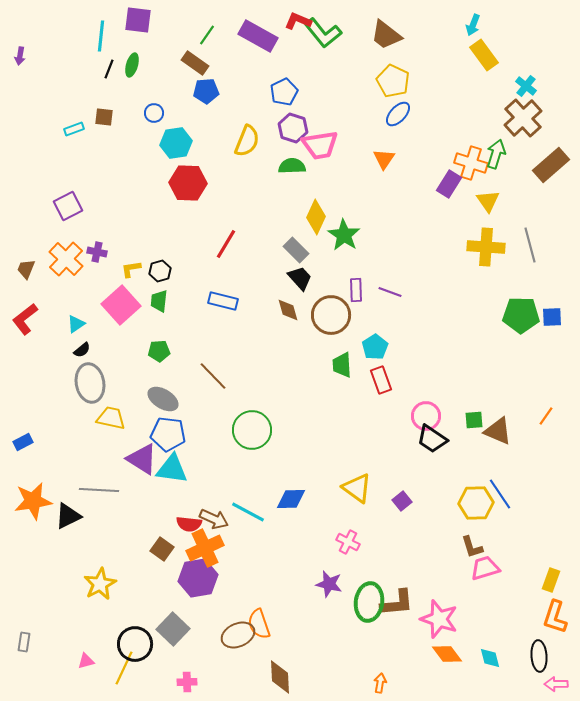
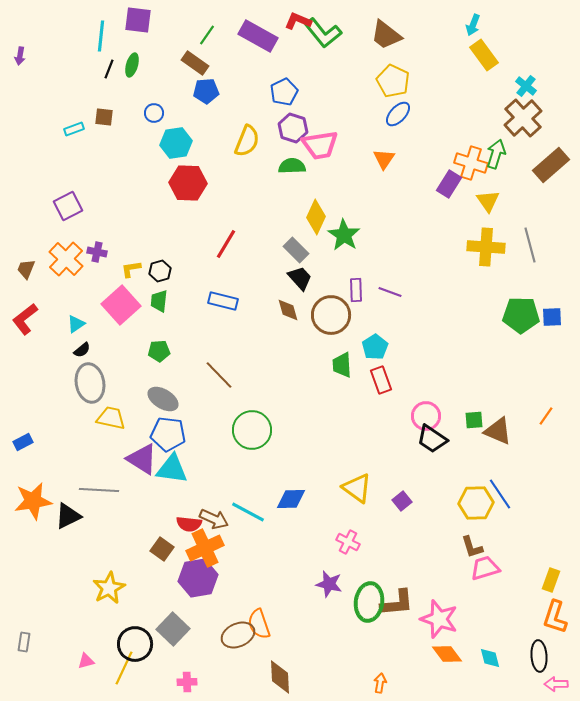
brown line at (213, 376): moved 6 px right, 1 px up
yellow star at (100, 584): moved 9 px right, 4 px down
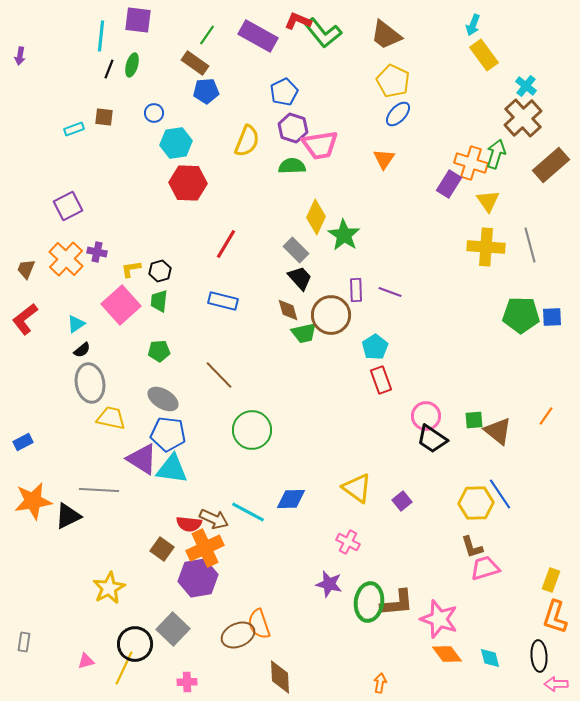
green trapezoid at (342, 365): moved 38 px left, 32 px up; rotated 100 degrees counterclockwise
brown triangle at (498, 431): rotated 16 degrees clockwise
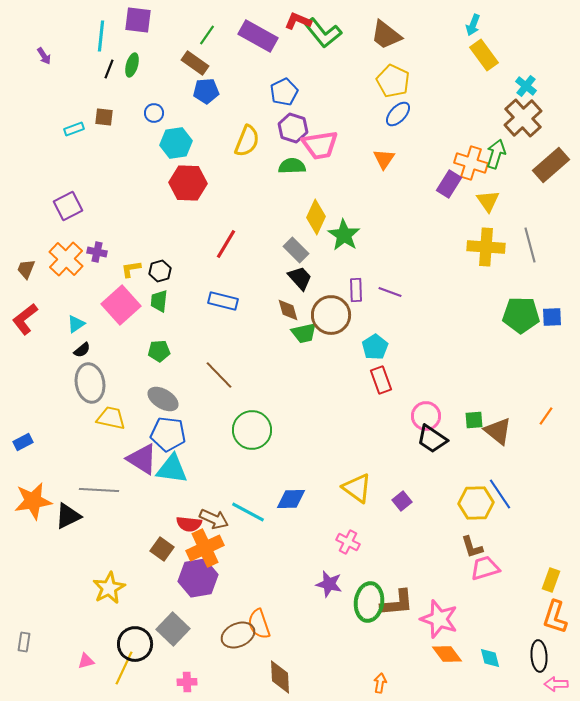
purple arrow at (20, 56): moved 24 px right; rotated 42 degrees counterclockwise
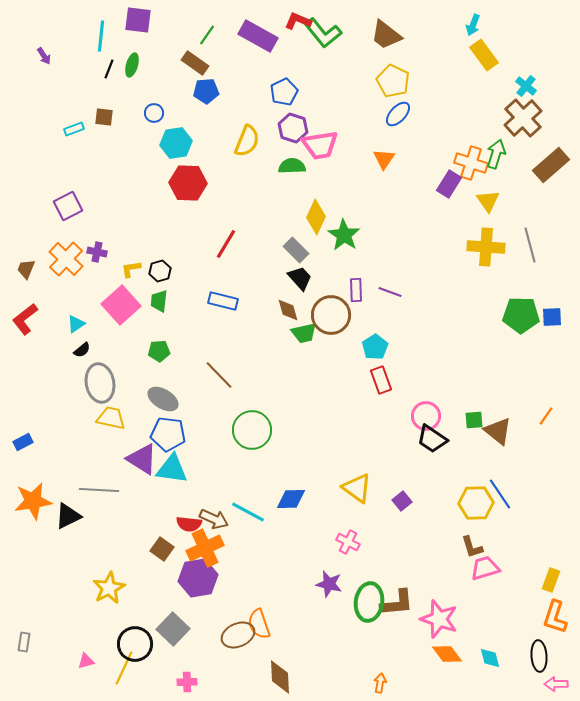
gray ellipse at (90, 383): moved 10 px right
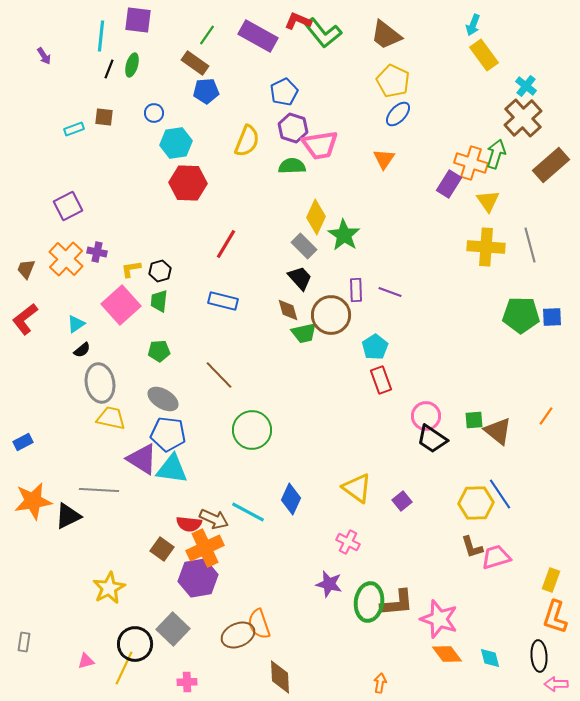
gray rectangle at (296, 250): moved 8 px right, 4 px up
blue diamond at (291, 499): rotated 64 degrees counterclockwise
pink trapezoid at (485, 568): moved 11 px right, 11 px up
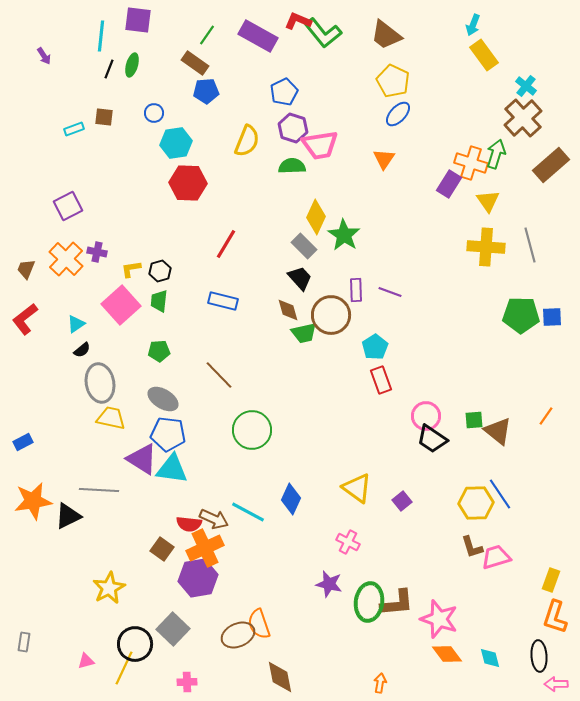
brown diamond at (280, 677): rotated 8 degrees counterclockwise
